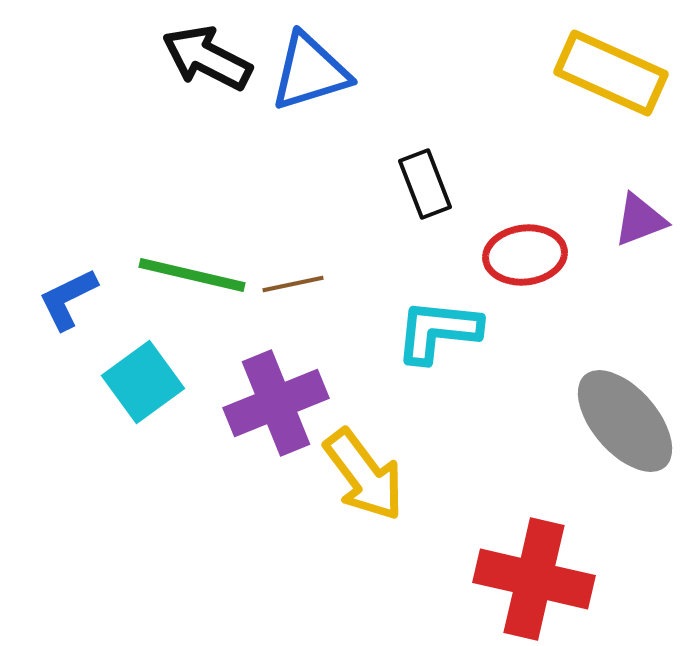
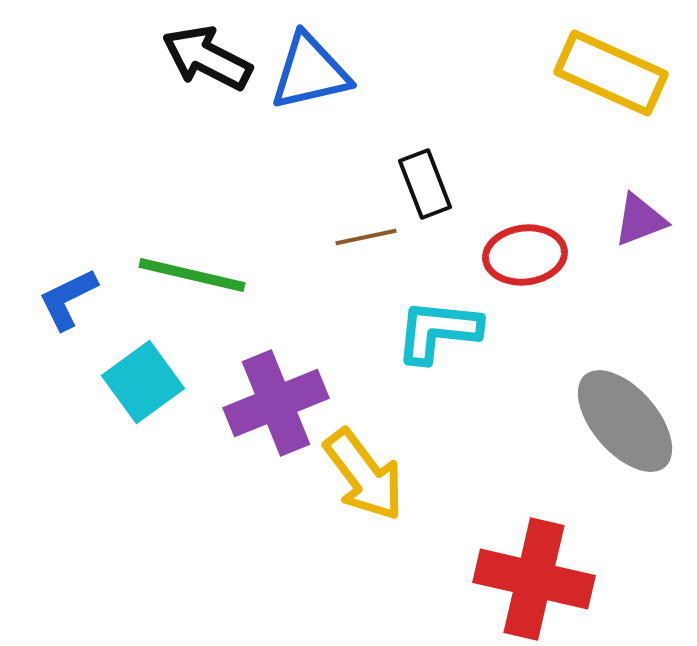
blue triangle: rotated 4 degrees clockwise
brown line: moved 73 px right, 47 px up
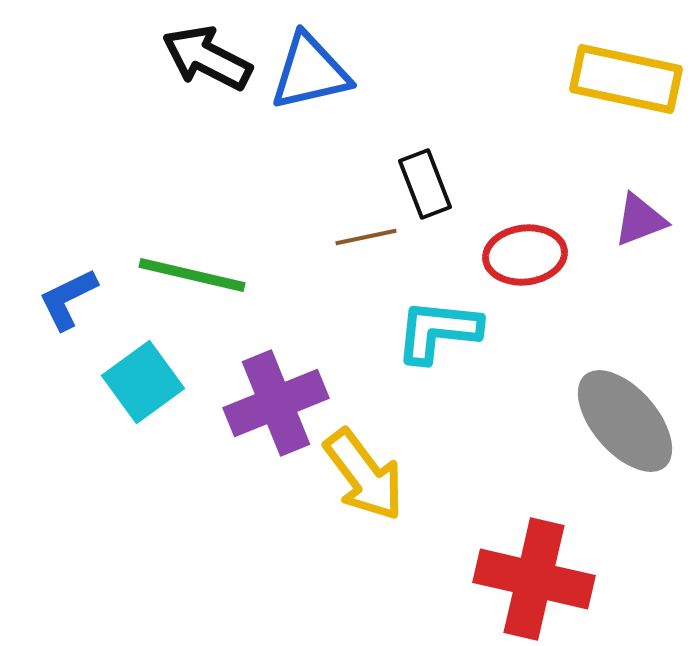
yellow rectangle: moved 15 px right, 6 px down; rotated 12 degrees counterclockwise
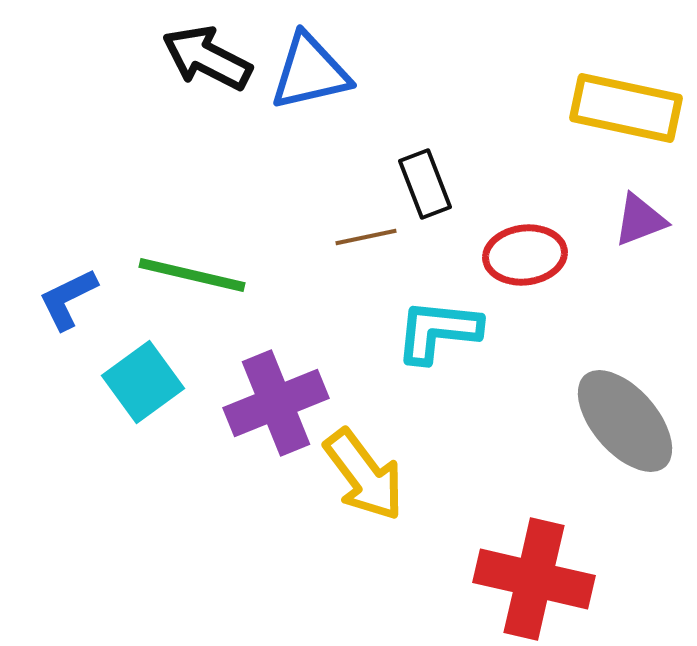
yellow rectangle: moved 29 px down
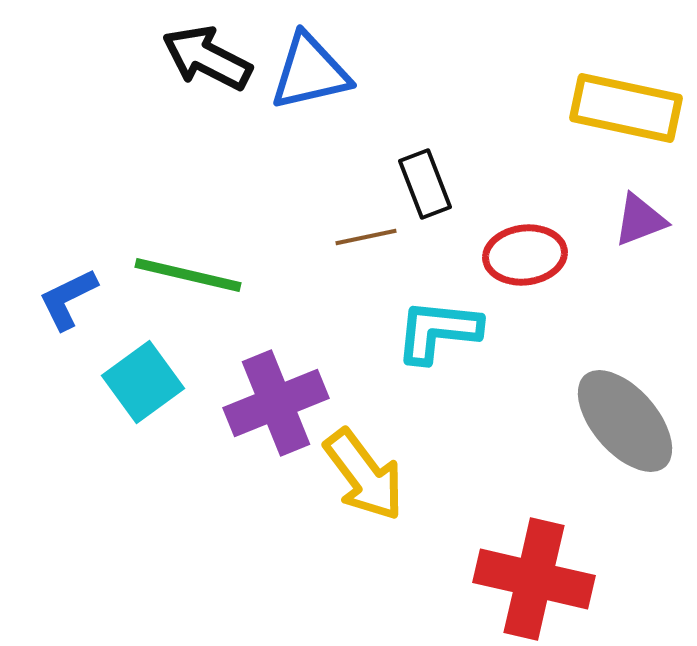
green line: moved 4 px left
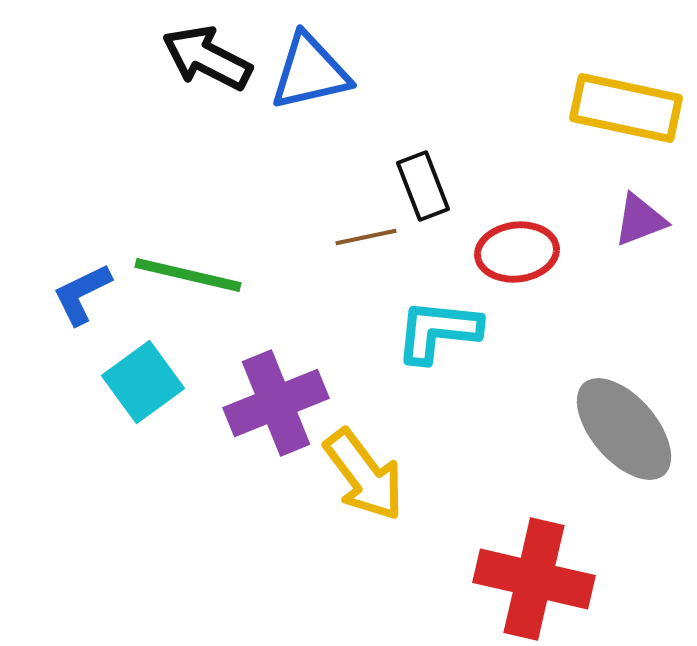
black rectangle: moved 2 px left, 2 px down
red ellipse: moved 8 px left, 3 px up
blue L-shape: moved 14 px right, 5 px up
gray ellipse: moved 1 px left, 8 px down
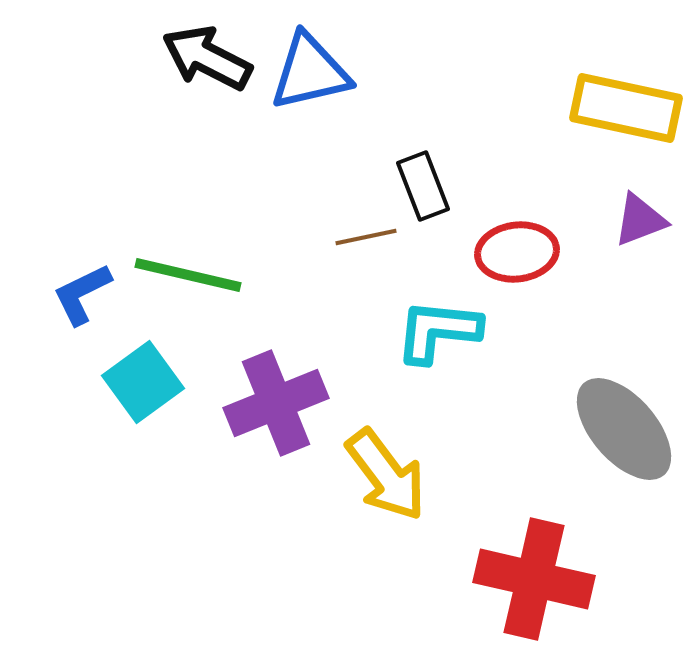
yellow arrow: moved 22 px right
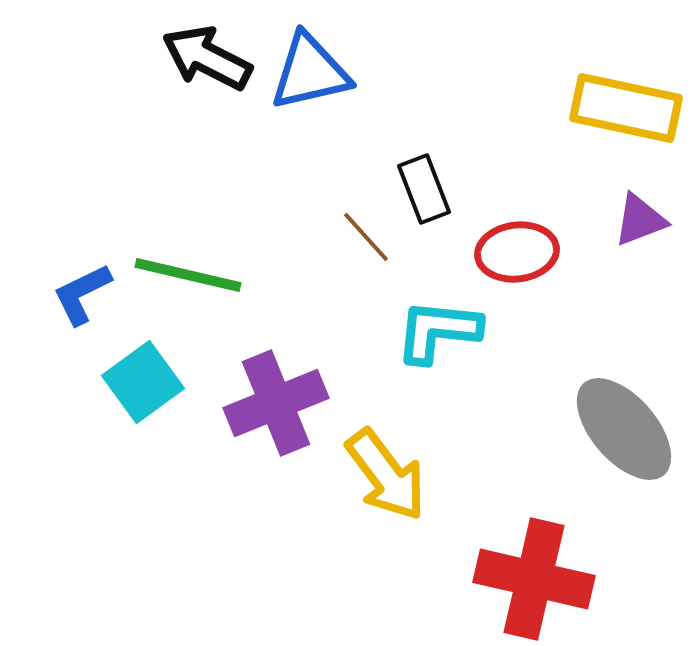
black rectangle: moved 1 px right, 3 px down
brown line: rotated 60 degrees clockwise
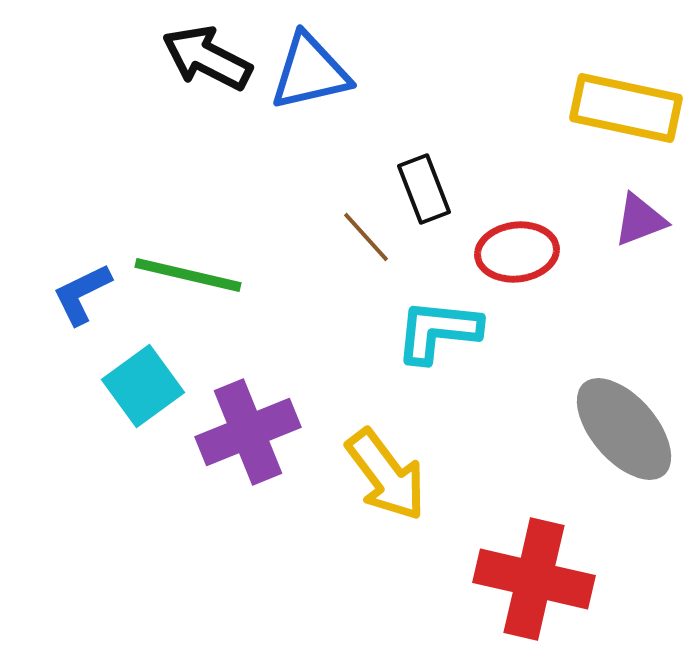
cyan square: moved 4 px down
purple cross: moved 28 px left, 29 px down
